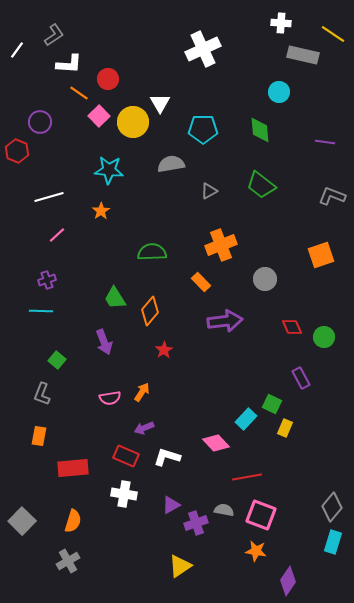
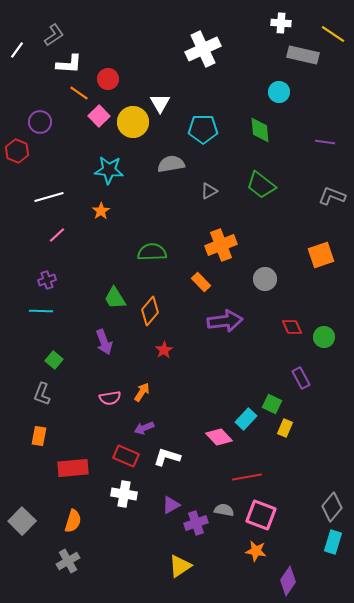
green square at (57, 360): moved 3 px left
pink diamond at (216, 443): moved 3 px right, 6 px up
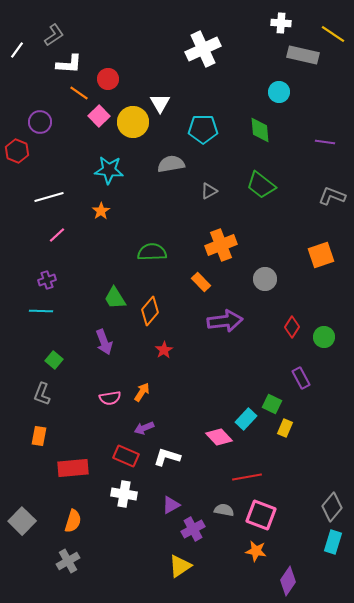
red diamond at (292, 327): rotated 55 degrees clockwise
purple cross at (196, 523): moved 3 px left, 6 px down; rotated 10 degrees counterclockwise
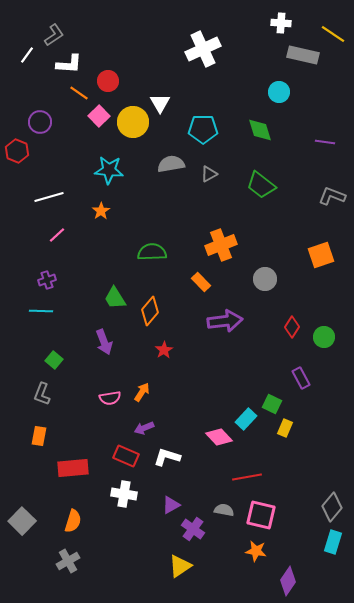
white line at (17, 50): moved 10 px right, 5 px down
red circle at (108, 79): moved 2 px down
green diamond at (260, 130): rotated 12 degrees counterclockwise
gray triangle at (209, 191): moved 17 px up
pink square at (261, 515): rotated 8 degrees counterclockwise
purple cross at (193, 529): rotated 25 degrees counterclockwise
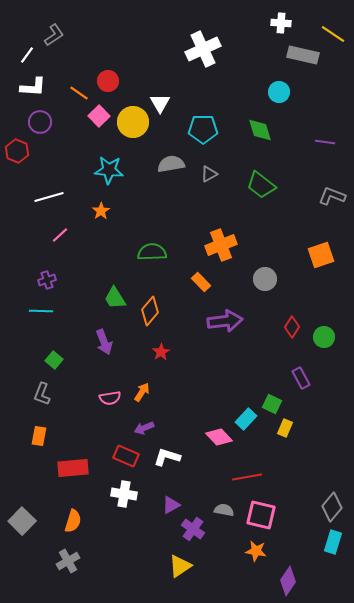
white L-shape at (69, 64): moved 36 px left, 23 px down
pink line at (57, 235): moved 3 px right
red star at (164, 350): moved 3 px left, 2 px down
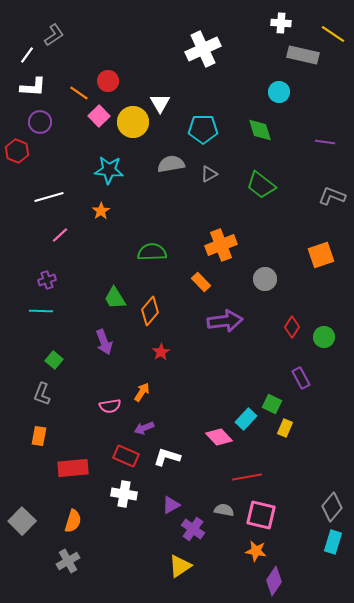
pink semicircle at (110, 398): moved 8 px down
purple diamond at (288, 581): moved 14 px left
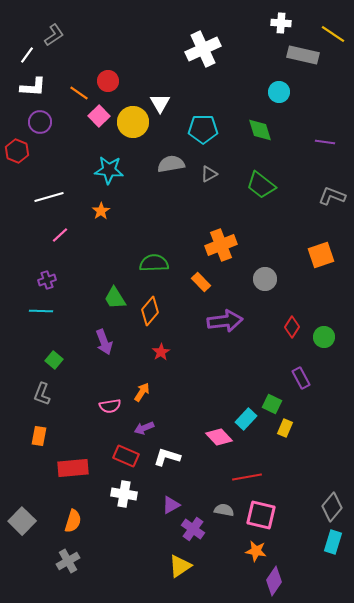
green semicircle at (152, 252): moved 2 px right, 11 px down
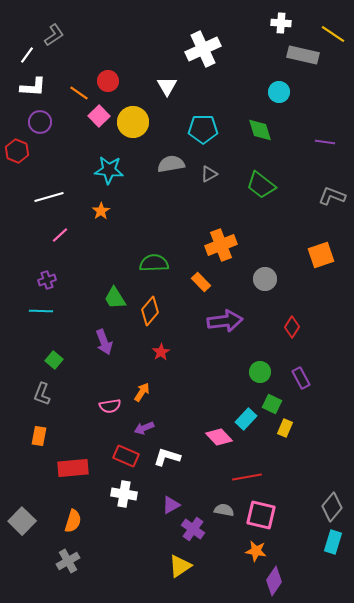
white triangle at (160, 103): moved 7 px right, 17 px up
green circle at (324, 337): moved 64 px left, 35 px down
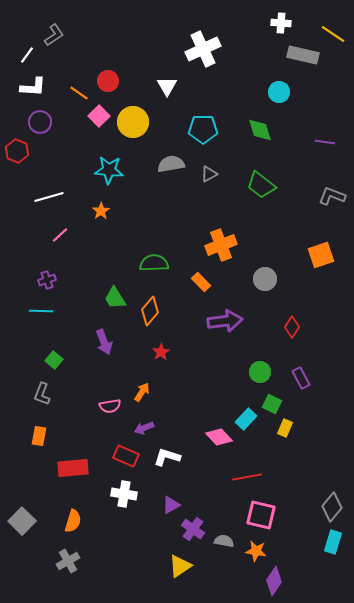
gray semicircle at (224, 510): moved 31 px down
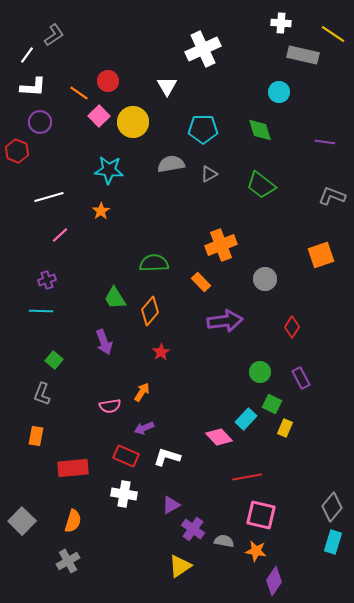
orange rectangle at (39, 436): moved 3 px left
